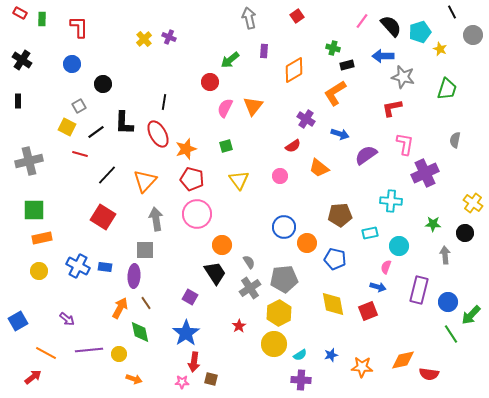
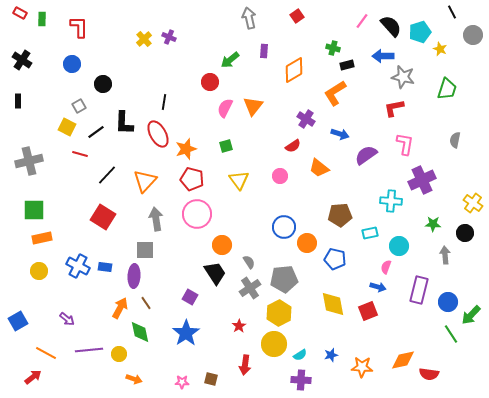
red L-shape at (392, 108): moved 2 px right
purple cross at (425, 173): moved 3 px left, 7 px down
red arrow at (194, 362): moved 51 px right, 3 px down
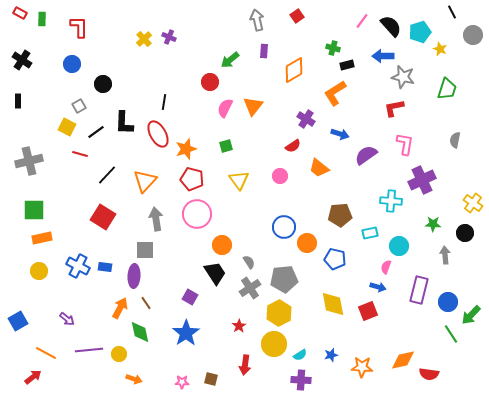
gray arrow at (249, 18): moved 8 px right, 2 px down
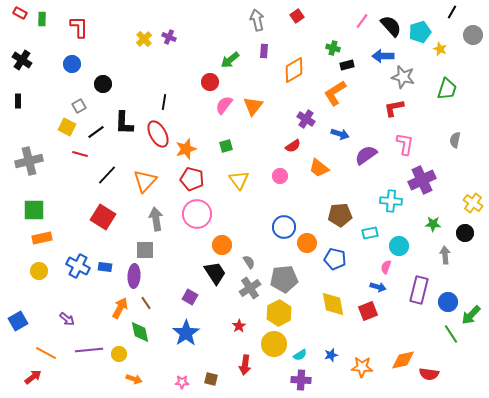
black line at (452, 12): rotated 56 degrees clockwise
pink semicircle at (225, 108): moved 1 px left, 3 px up; rotated 12 degrees clockwise
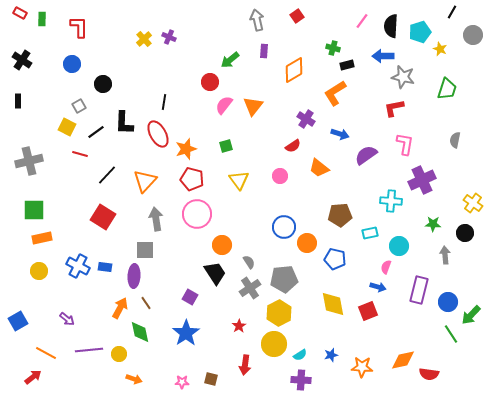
black semicircle at (391, 26): rotated 135 degrees counterclockwise
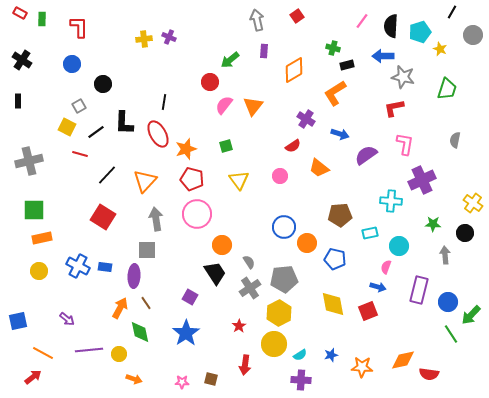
yellow cross at (144, 39): rotated 35 degrees clockwise
gray square at (145, 250): moved 2 px right
blue square at (18, 321): rotated 18 degrees clockwise
orange line at (46, 353): moved 3 px left
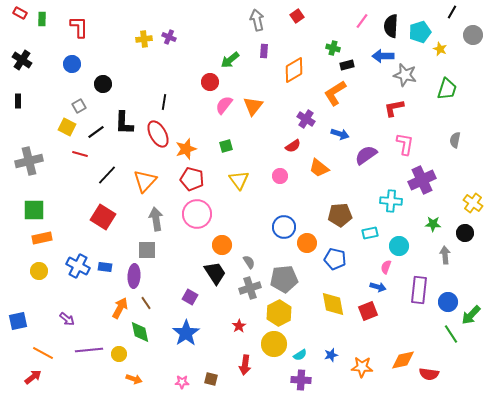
gray star at (403, 77): moved 2 px right, 2 px up
gray cross at (250, 288): rotated 15 degrees clockwise
purple rectangle at (419, 290): rotated 8 degrees counterclockwise
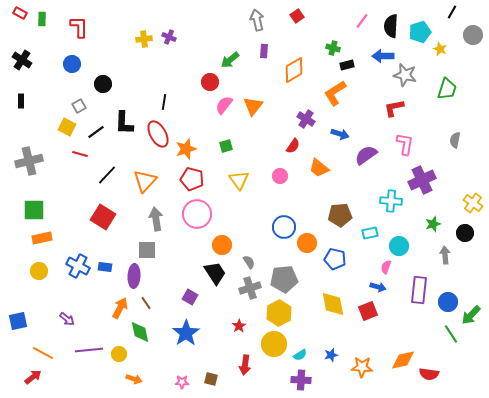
black rectangle at (18, 101): moved 3 px right
red semicircle at (293, 146): rotated 21 degrees counterclockwise
green star at (433, 224): rotated 21 degrees counterclockwise
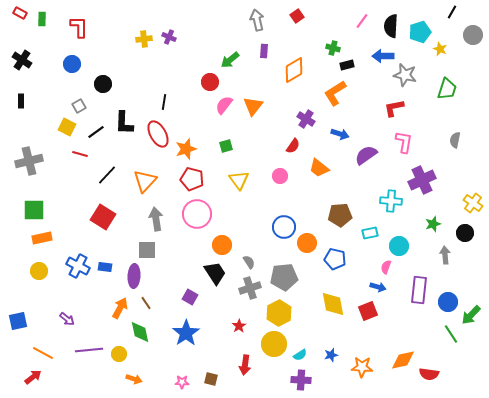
pink L-shape at (405, 144): moved 1 px left, 2 px up
gray pentagon at (284, 279): moved 2 px up
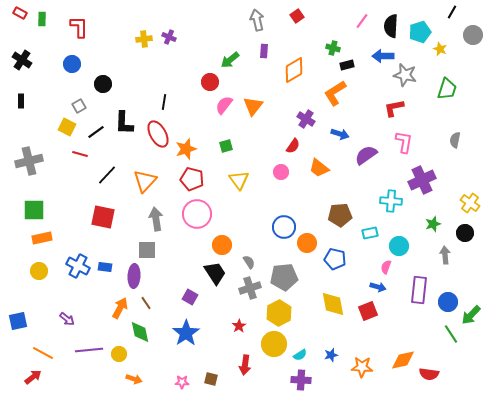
pink circle at (280, 176): moved 1 px right, 4 px up
yellow cross at (473, 203): moved 3 px left
red square at (103, 217): rotated 20 degrees counterclockwise
